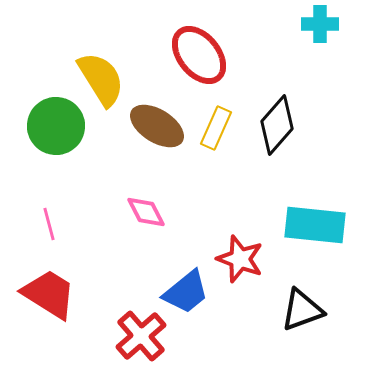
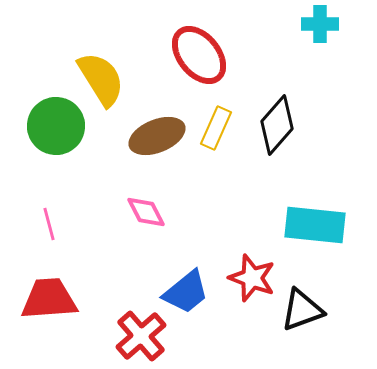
brown ellipse: moved 10 px down; rotated 54 degrees counterclockwise
red star: moved 12 px right, 19 px down
red trapezoid: moved 5 px down; rotated 36 degrees counterclockwise
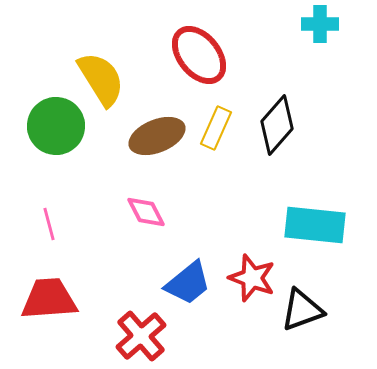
blue trapezoid: moved 2 px right, 9 px up
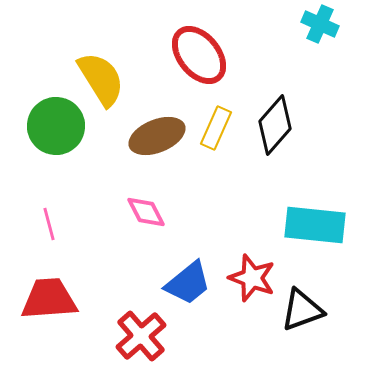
cyan cross: rotated 24 degrees clockwise
black diamond: moved 2 px left
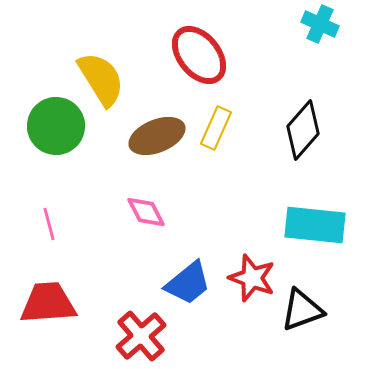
black diamond: moved 28 px right, 5 px down
red trapezoid: moved 1 px left, 4 px down
